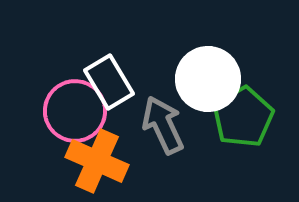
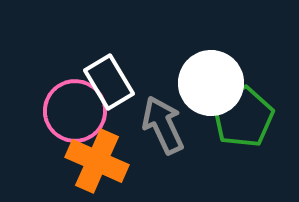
white circle: moved 3 px right, 4 px down
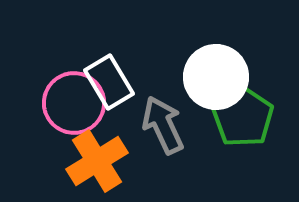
white circle: moved 5 px right, 6 px up
pink circle: moved 1 px left, 8 px up
green pentagon: rotated 8 degrees counterclockwise
orange cross: rotated 34 degrees clockwise
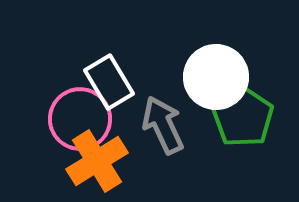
pink circle: moved 6 px right, 16 px down
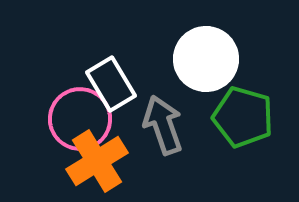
white circle: moved 10 px left, 18 px up
white rectangle: moved 2 px right, 2 px down
green pentagon: rotated 18 degrees counterclockwise
gray arrow: rotated 6 degrees clockwise
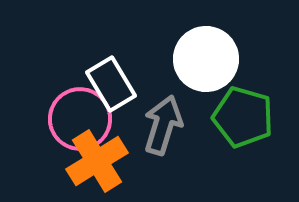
gray arrow: rotated 36 degrees clockwise
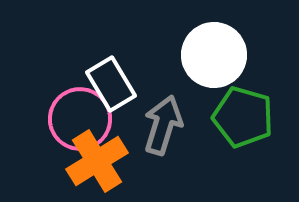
white circle: moved 8 px right, 4 px up
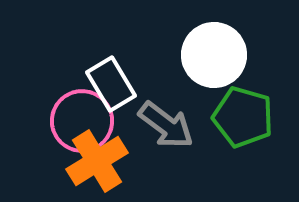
pink circle: moved 2 px right, 2 px down
gray arrow: moved 3 px right; rotated 110 degrees clockwise
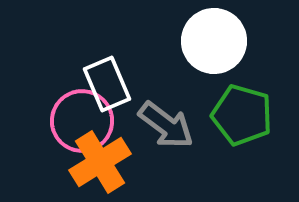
white circle: moved 14 px up
white rectangle: moved 4 px left; rotated 8 degrees clockwise
green pentagon: moved 1 px left, 2 px up
orange cross: moved 3 px right, 1 px down
